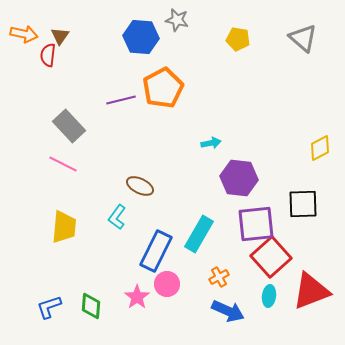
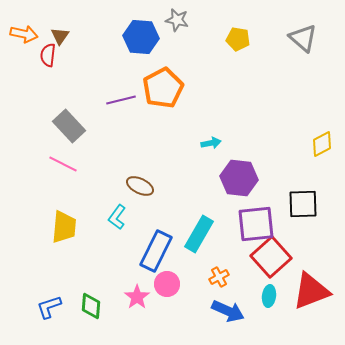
yellow diamond: moved 2 px right, 4 px up
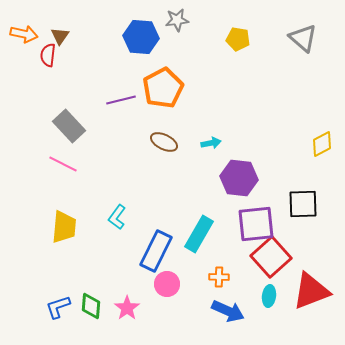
gray star: rotated 20 degrees counterclockwise
brown ellipse: moved 24 px right, 44 px up
orange cross: rotated 30 degrees clockwise
pink star: moved 10 px left, 11 px down
blue L-shape: moved 9 px right
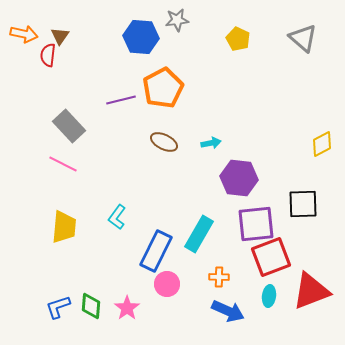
yellow pentagon: rotated 15 degrees clockwise
red square: rotated 21 degrees clockwise
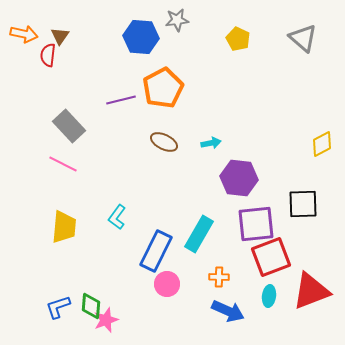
pink star: moved 21 px left, 12 px down; rotated 15 degrees clockwise
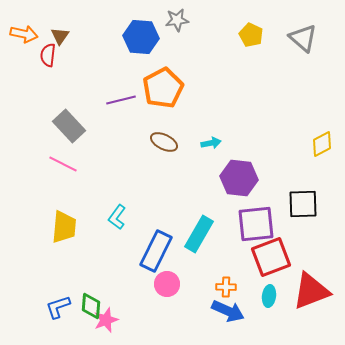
yellow pentagon: moved 13 px right, 4 px up
orange cross: moved 7 px right, 10 px down
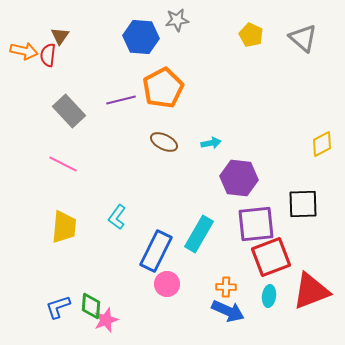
orange arrow: moved 17 px down
gray rectangle: moved 15 px up
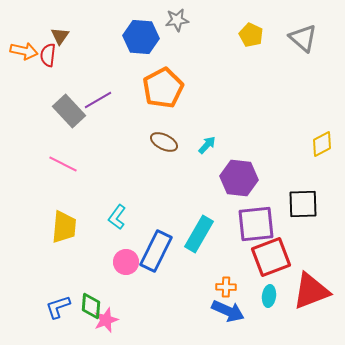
purple line: moved 23 px left; rotated 16 degrees counterclockwise
cyan arrow: moved 4 px left, 2 px down; rotated 36 degrees counterclockwise
pink circle: moved 41 px left, 22 px up
